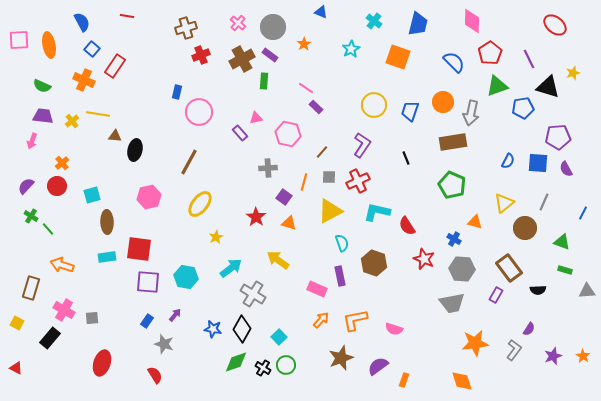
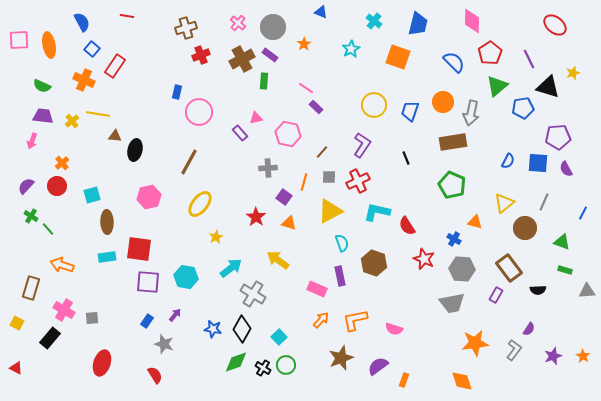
green triangle at (497, 86): rotated 20 degrees counterclockwise
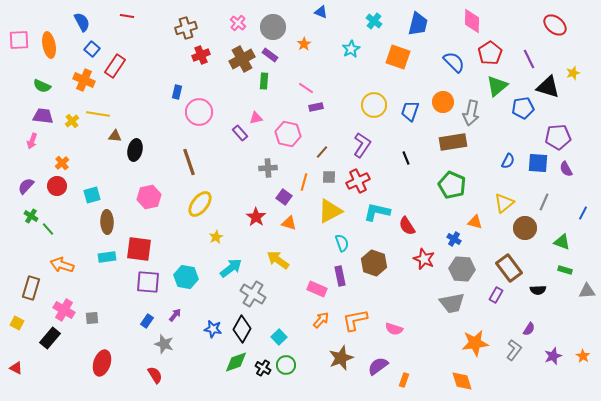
purple rectangle at (316, 107): rotated 56 degrees counterclockwise
brown line at (189, 162): rotated 48 degrees counterclockwise
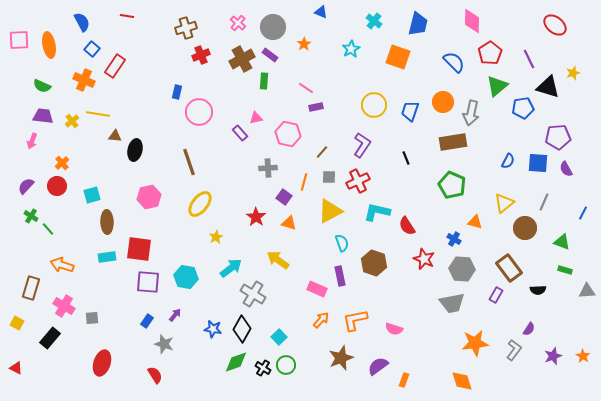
pink cross at (64, 310): moved 4 px up
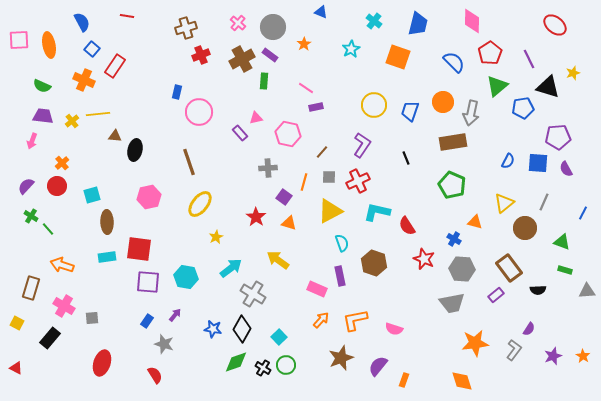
yellow line at (98, 114): rotated 15 degrees counterclockwise
purple rectangle at (496, 295): rotated 21 degrees clockwise
purple semicircle at (378, 366): rotated 15 degrees counterclockwise
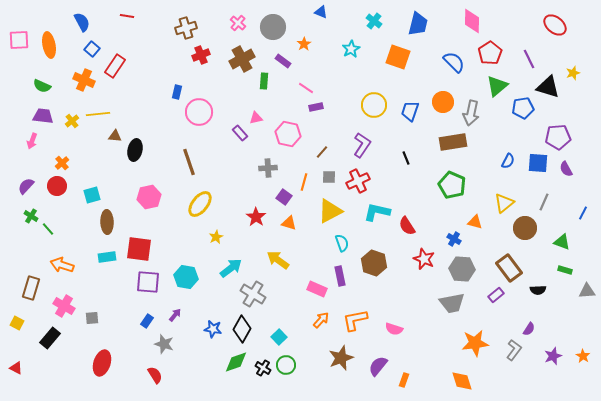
purple rectangle at (270, 55): moved 13 px right, 6 px down
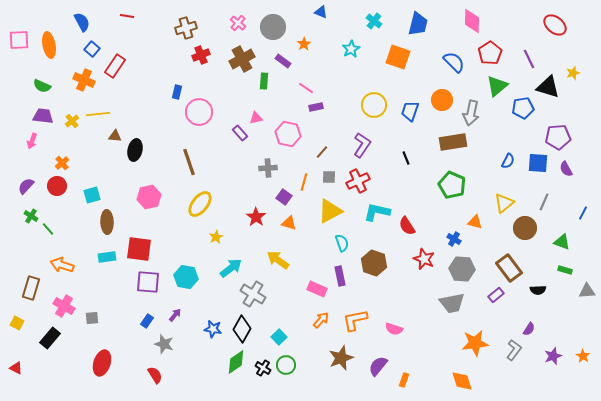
orange circle at (443, 102): moved 1 px left, 2 px up
green diamond at (236, 362): rotated 15 degrees counterclockwise
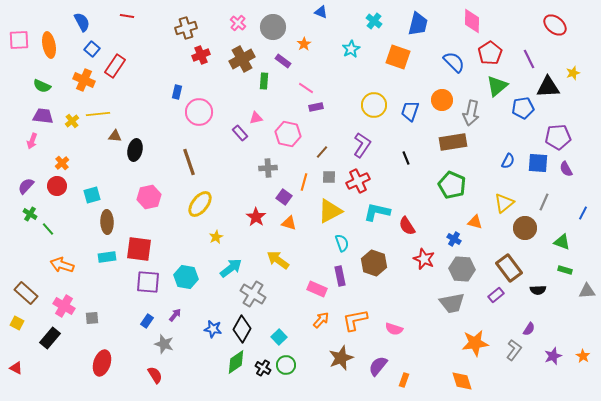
black triangle at (548, 87): rotated 20 degrees counterclockwise
green cross at (31, 216): moved 1 px left, 2 px up
brown rectangle at (31, 288): moved 5 px left, 5 px down; rotated 65 degrees counterclockwise
